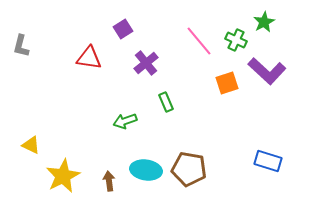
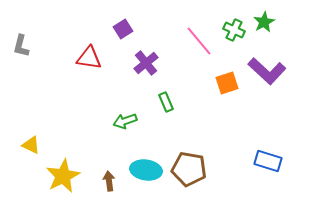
green cross: moved 2 px left, 10 px up
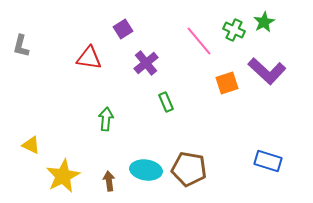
green arrow: moved 19 px left, 2 px up; rotated 115 degrees clockwise
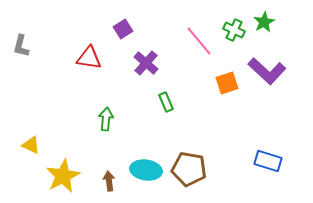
purple cross: rotated 10 degrees counterclockwise
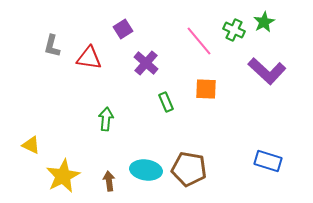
gray L-shape: moved 31 px right
orange square: moved 21 px left, 6 px down; rotated 20 degrees clockwise
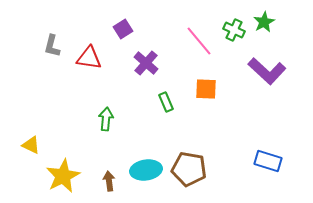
cyan ellipse: rotated 16 degrees counterclockwise
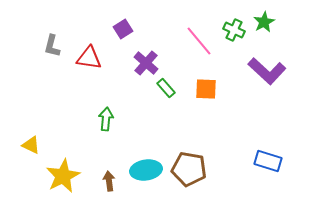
green rectangle: moved 14 px up; rotated 18 degrees counterclockwise
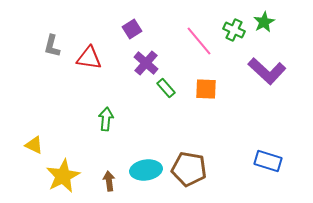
purple square: moved 9 px right
yellow triangle: moved 3 px right
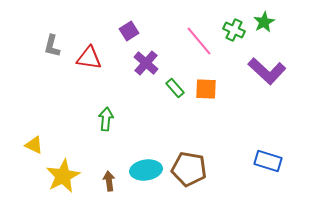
purple square: moved 3 px left, 2 px down
green rectangle: moved 9 px right
